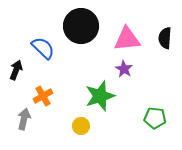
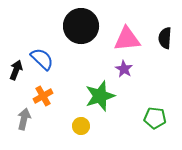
blue semicircle: moved 1 px left, 11 px down
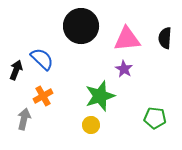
yellow circle: moved 10 px right, 1 px up
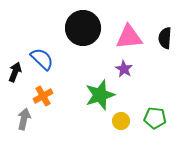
black circle: moved 2 px right, 2 px down
pink triangle: moved 2 px right, 2 px up
black arrow: moved 1 px left, 2 px down
green star: moved 1 px up
yellow circle: moved 30 px right, 4 px up
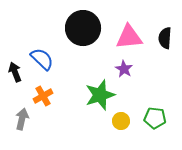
black arrow: rotated 42 degrees counterclockwise
gray arrow: moved 2 px left
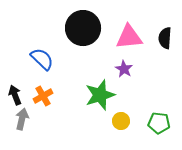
black arrow: moved 23 px down
green pentagon: moved 4 px right, 5 px down
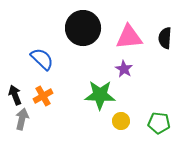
green star: rotated 20 degrees clockwise
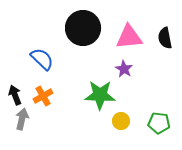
black semicircle: rotated 15 degrees counterclockwise
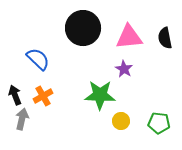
blue semicircle: moved 4 px left
